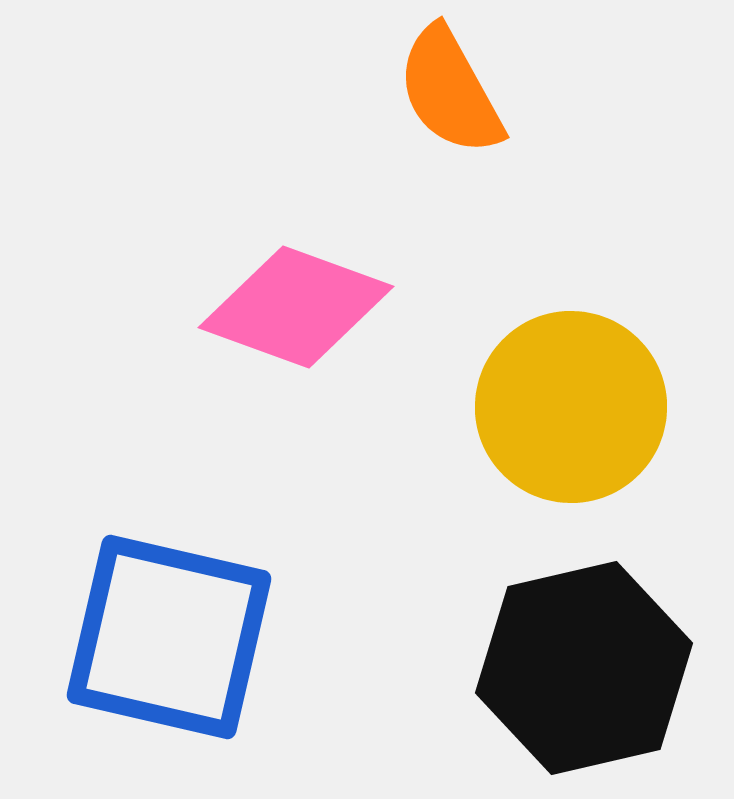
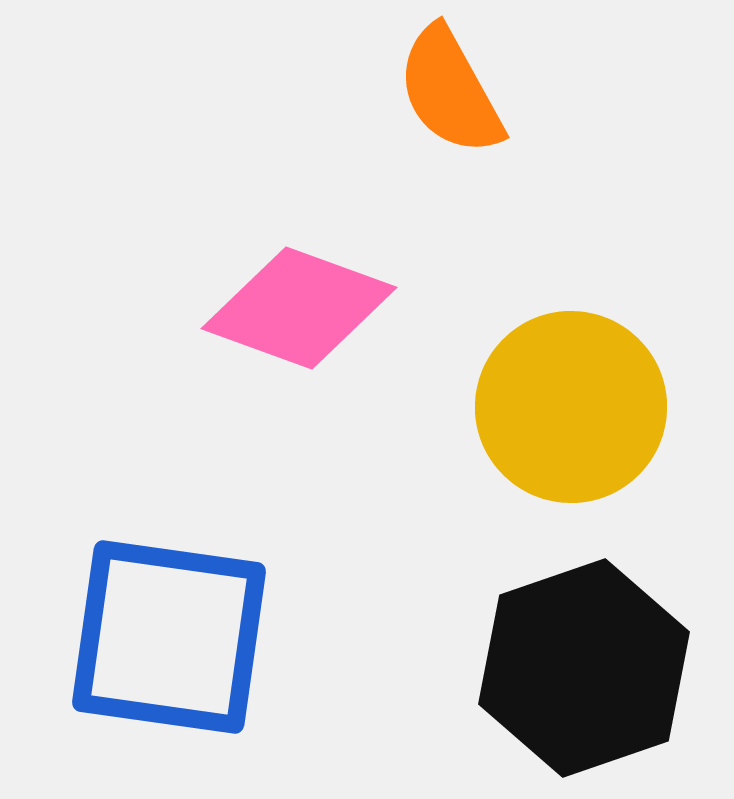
pink diamond: moved 3 px right, 1 px down
blue square: rotated 5 degrees counterclockwise
black hexagon: rotated 6 degrees counterclockwise
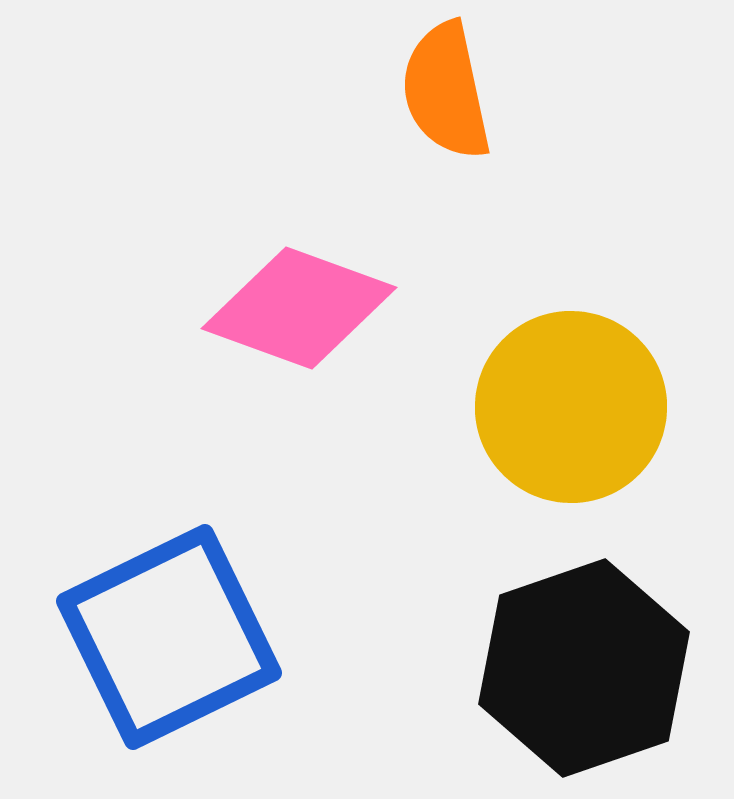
orange semicircle: moved 4 px left; rotated 17 degrees clockwise
blue square: rotated 34 degrees counterclockwise
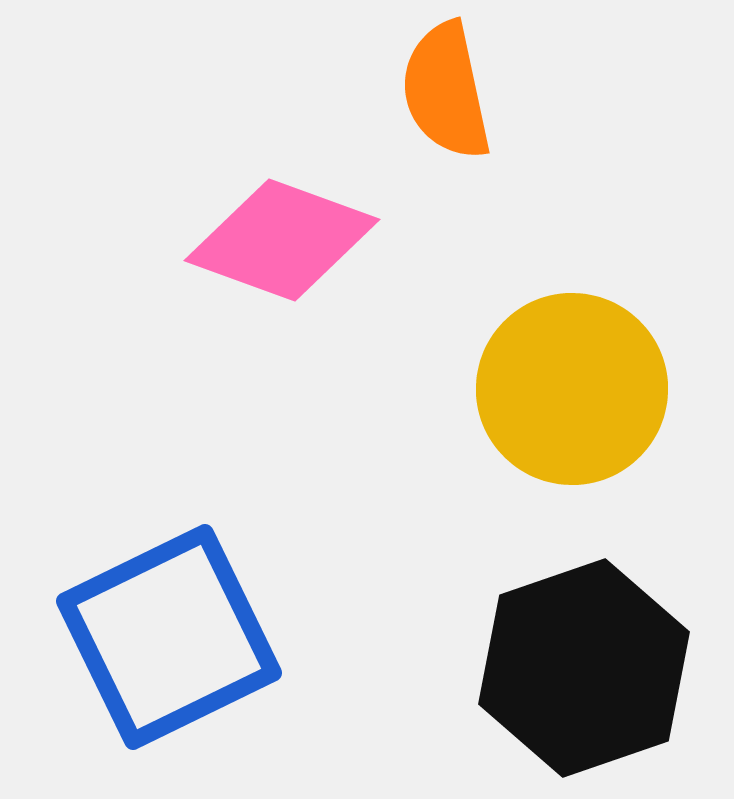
pink diamond: moved 17 px left, 68 px up
yellow circle: moved 1 px right, 18 px up
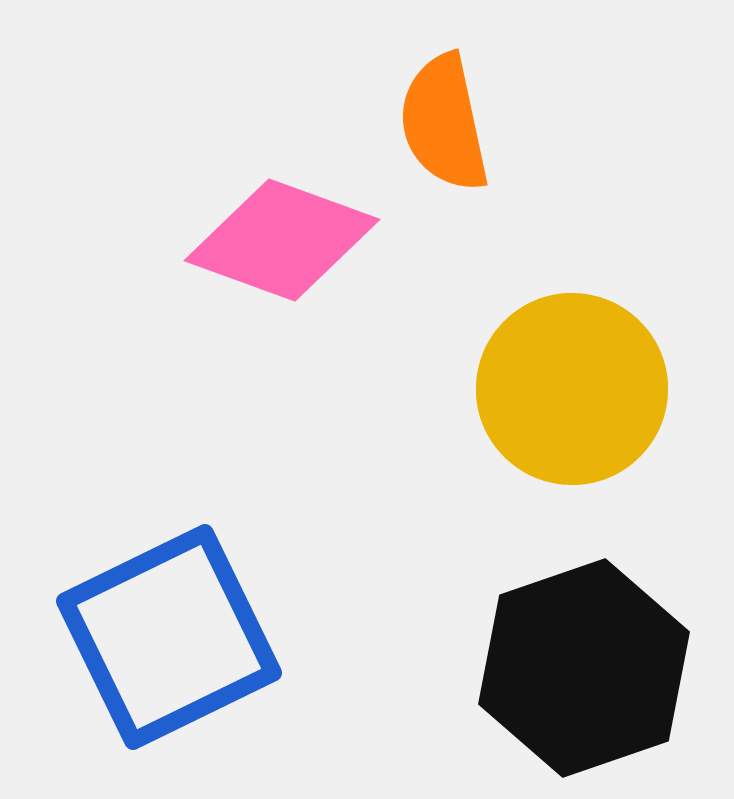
orange semicircle: moved 2 px left, 32 px down
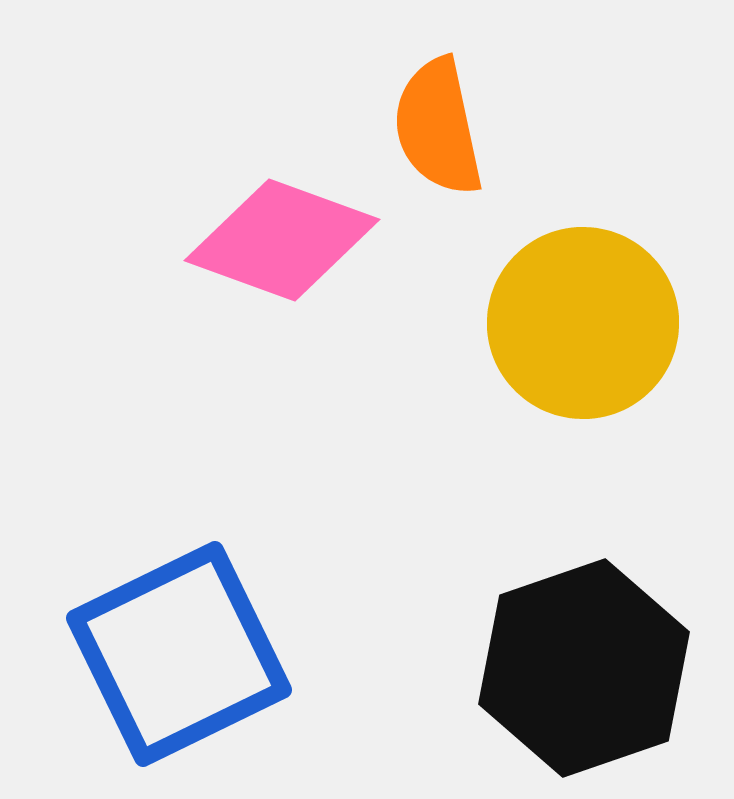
orange semicircle: moved 6 px left, 4 px down
yellow circle: moved 11 px right, 66 px up
blue square: moved 10 px right, 17 px down
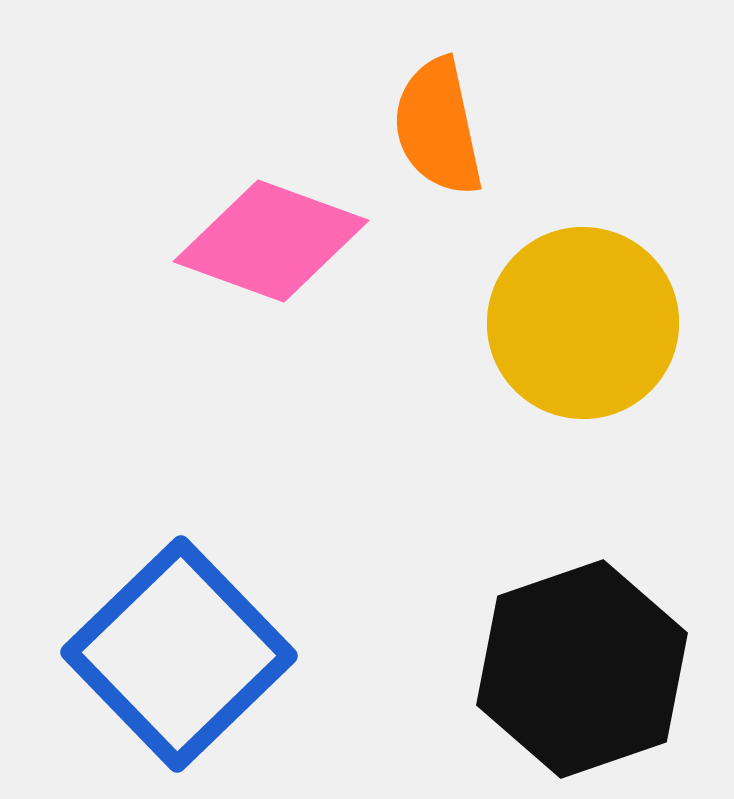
pink diamond: moved 11 px left, 1 px down
blue square: rotated 18 degrees counterclockwise
black hexagon: moved 2 px left, 1 px down
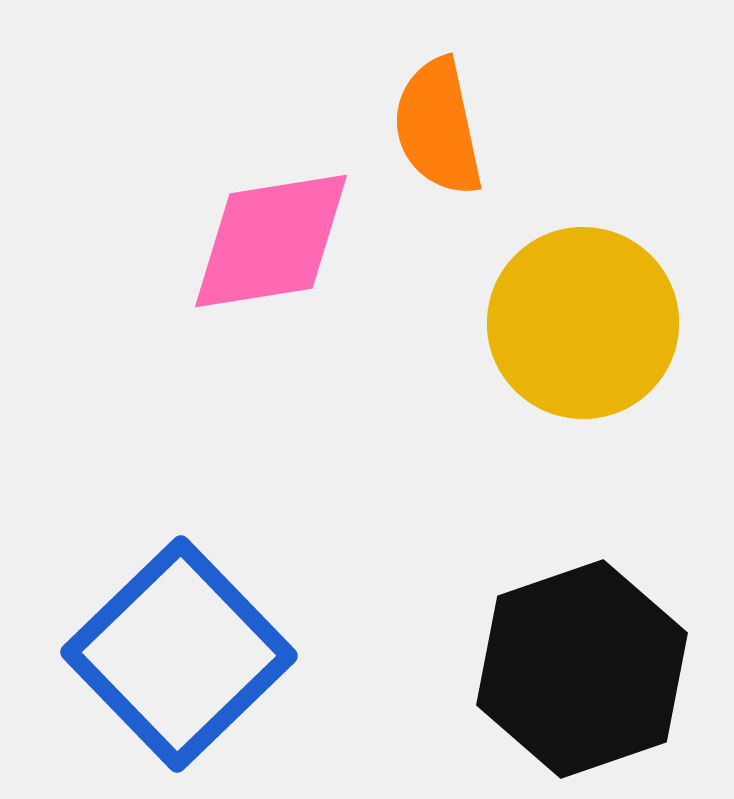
pink diamond: rotated 29 degrees counterclockwise
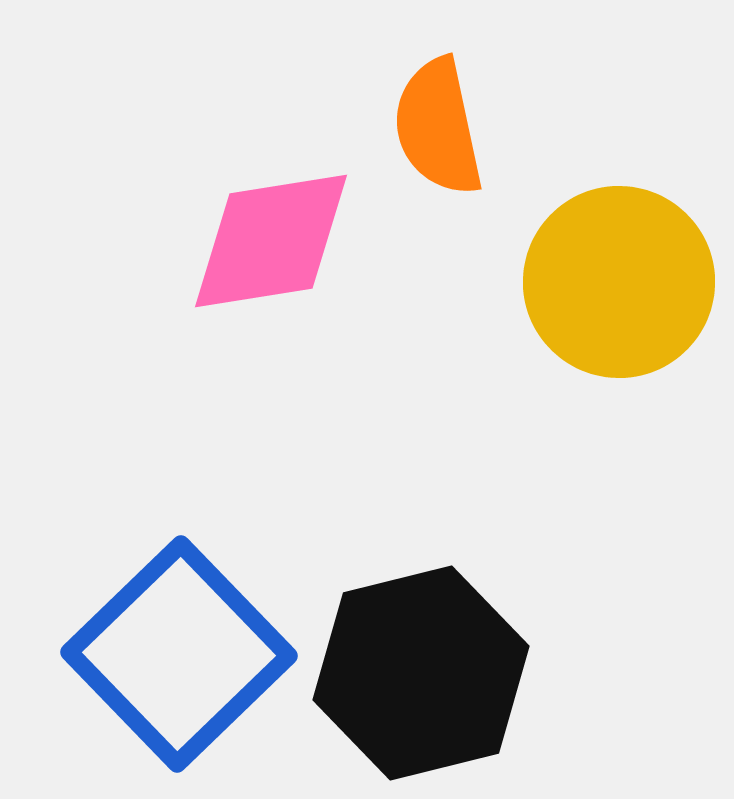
yellow circle: moved 36 px right, 41 px up
black hexagon: moved 161 px left, 4 px down; rotated 5 degrees clockwise
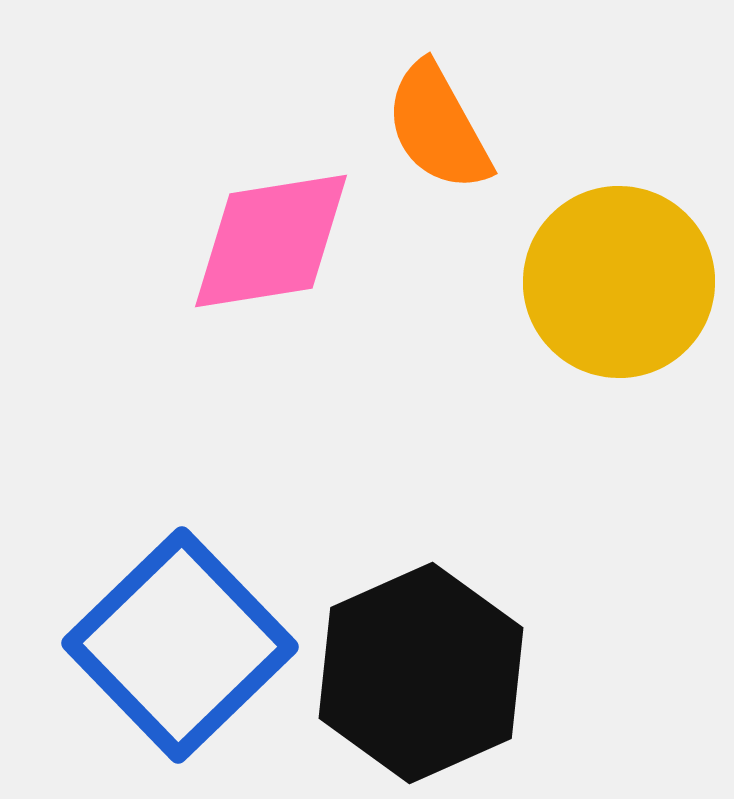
orange semicircle: rotated 17 degrees counterclockwise
blue square: moved 1 px right, 9 px up
black hexagon: rotated 10 degrees counterclockwise
